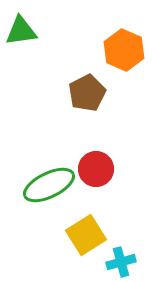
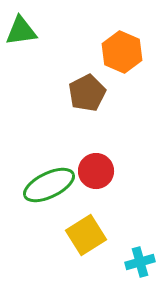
orange hexagon: moved 2 px left, 2 px down
red circle: moved 2 px down
cyan cross: moved 19 px right
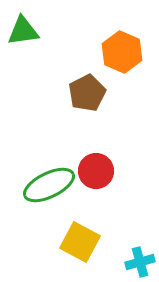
green triangle: moved 2 px right
yellow square: moved 6 px left, 7 px down; rotated 30 degrees counterclockwise
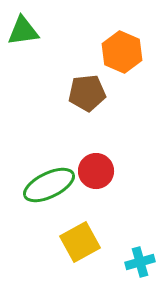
brown pentagon: rotated 21 degrees clockwise
yellow square: rotated 33 degrees clockwise
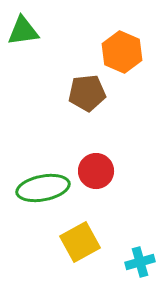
green ellipse: moved 6 px left, 3 px down; rotated 15 degrees clockwise
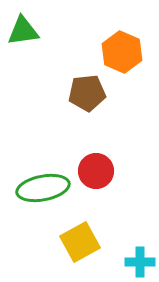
cyan cross: rotated 16 degrees clockwise
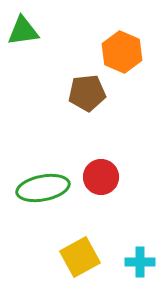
red circle: moved 5 px right, 6 px down
yellow square: moved 15 px down
